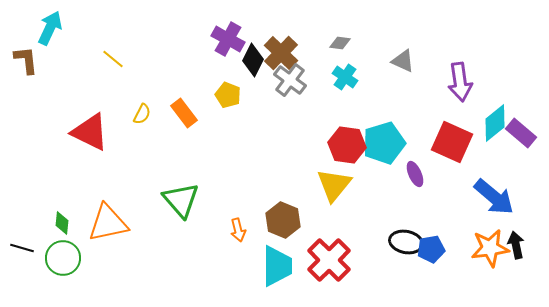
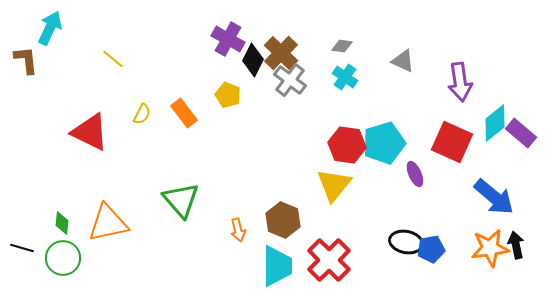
gray diamond: moved 2 px right, 3 px down
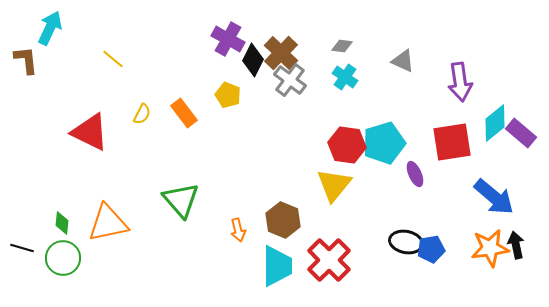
red square: rotated 33 degrees counterclockwise
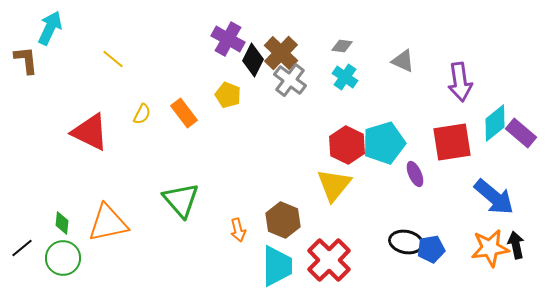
red hexagon: rotated 18 degrees clockwise
black line: rotated 55 degrees counterclockwise
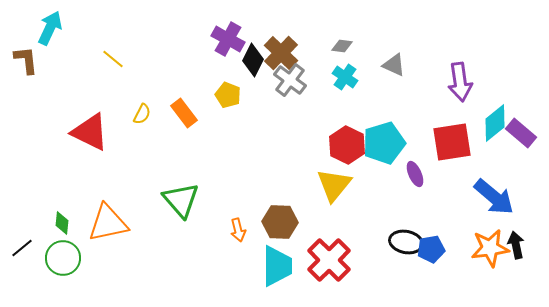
gray triangle: moved 9 px left, 4 px down
brown hexagon: moved 3 px left, 2 px down; rotated 20 degrees counterclockwise
